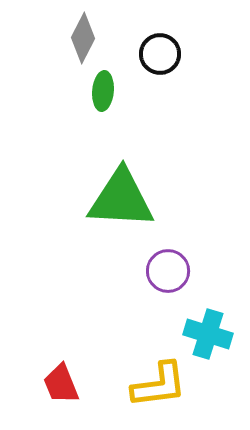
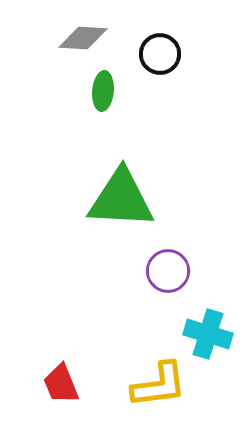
gray diamond: rotated 66 degrees clockwise
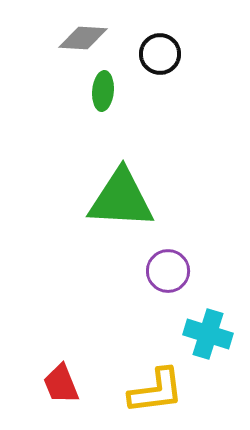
yellow L-shape: moved 3 px left, 6 px down
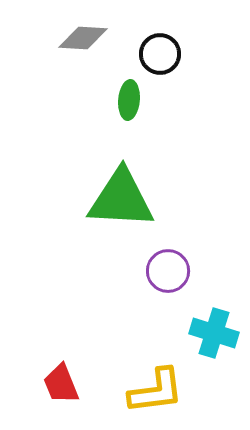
green ellipse: moved 26 px right, 9 px down
cyan cross: moved 6 px right, 1 px up
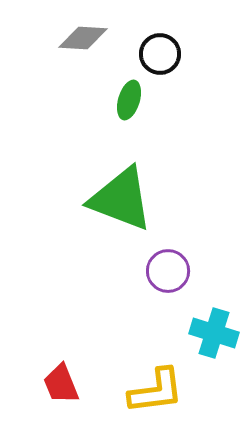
green ellipse: rotated 12 degrees clockwise
green triangle: rotated 18 degrees clockwise
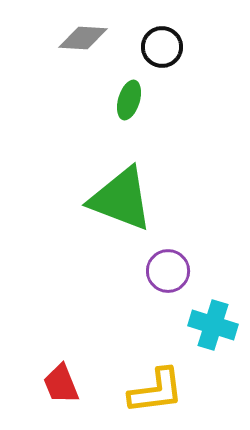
black circle: moved 2 px right, 7 px up
cyan cross: moved 1 px left, 8 px up
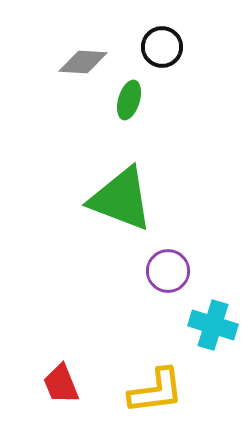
gray diamond: moved 24 px down
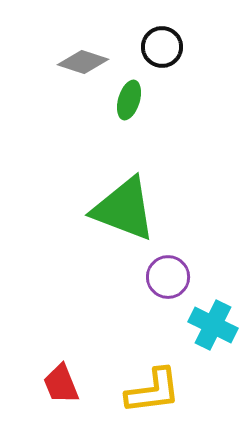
gray diamond: rotated 15 degrees clockwise
green triangle: moved 3 px right, 10 px down
purple circle: moved 6 px down
cyan cross: rotated 9 degrees clockwise
yellow L-shape: moved 3 px left
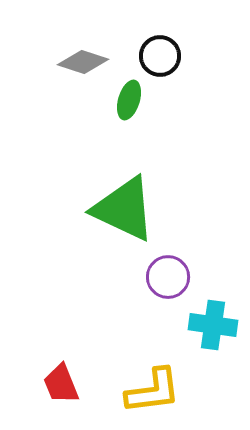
black circle: moved 2 px left, 9 px down
green triangle: rotated 4 degrees clockwise
cyan cross: rotated 18 degrees counterclockwise
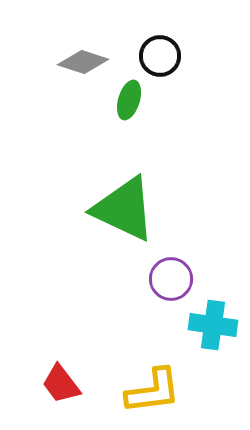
purple circle: moved 3 px right, 2 px down
red trapezoid: rotated 15 degrees counterclockwise
